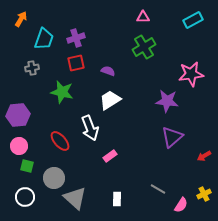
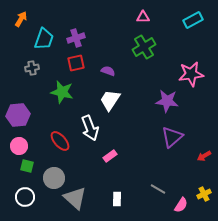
white trapezoid: rotated 25 degrees counterclockwise
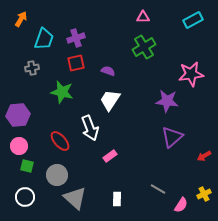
gray circle: moved 3 px right, 3 px up
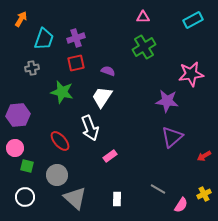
white trapezoid: moved 8 px left, 3 px up
pink circle: moved 4 px left, 2 px down
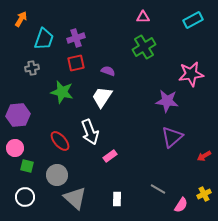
white arrow: moved 4 px down
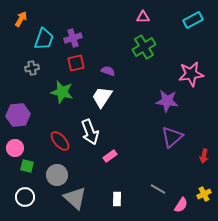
purple cross: moved 3 px left
red arrow: rotated 48 degrees counterclockwise
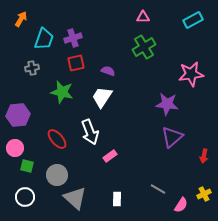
purple star: moved 3 px down
red ellipse: moved 3 px left, 2 px up
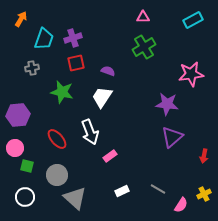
white rectangle: moved 5 px right, 8 px up; rotated 64 degrees clockwise
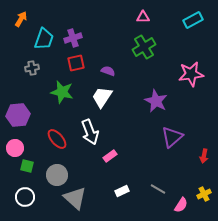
purple star: moved 11 px left, 3 px up; rotated 20 degrees clockwise
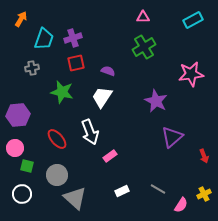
red arrow: rotated 32 degrees counterclockwise
white circle: moved 3 px left, 3 px up
